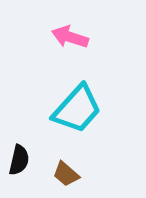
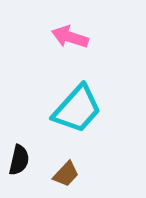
brown trapezoid: rotated 88 degrees counterclockwise
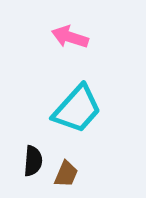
black semicircle: moved 14 px right, 1 px down; rotated 8 degrees counterclockwise
brown trapezoid: rotated 20 degrees counterclockwise
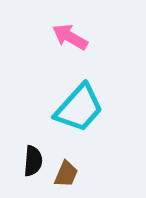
pink arrow: rotated 12 degrees clockwise
cyan trapezoid: moved 2 px right, 1 px up
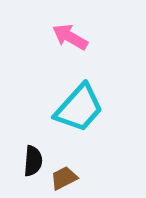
brown trapezoid: moved 2 px left, 4 px down; rotated 140 degrees counterclockwise
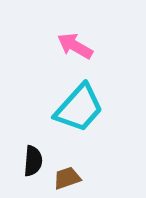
pink arrow: moved 5 px right, 9 px down
brown trapezoid: moved 3 px right; rotated 8 degrees clockwise
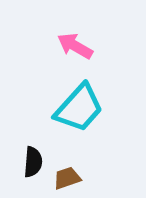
black semicircle: moved 1 px down
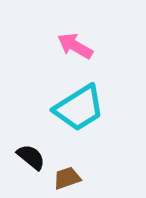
cyan trapezoid: rotated 16 degrees clockwise
black semicircle: moved 2 px left, 5 px up; rotated 56 degrees counterclockwise
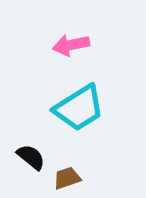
pink arrow: moved 4 px left, 1 px up; rotated 42 degrees counterclockwise
